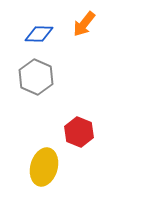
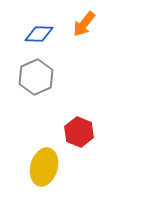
gray hexagon: rotated 12 degrees clockwise
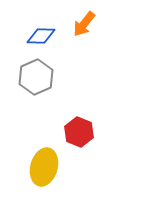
blue diamond: moved 2 px right, 2 px down
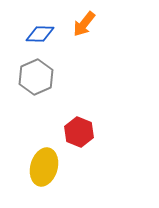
blue diamond: moved 1 px left, 2 px up
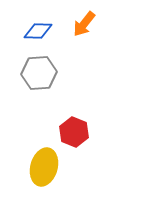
blue diamond: moved 2 px left, 3 px up
gray hexagon: moved 3 px right, 4 px up; rotated 20 degrees clockwise
red hexagon: moved 5 px left
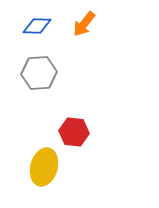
blue diamond: moved 1 px left, 5 px up
red hexagon: rotated 16 degrees counterclockwise
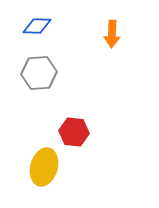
orange arrow: moved 28 px right, 10 px down; rotated 36 degrees counterclockwise
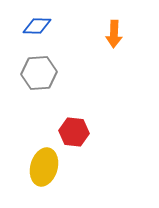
orange arrow: moved 2 px right
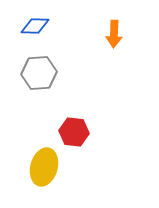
blue diamond: moved 2 px left
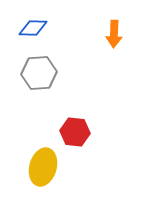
blue diamond: moved 2 px left, 2 px down
red hexagon: moved 1 px right
yellow ellipse: moved 1 px left
